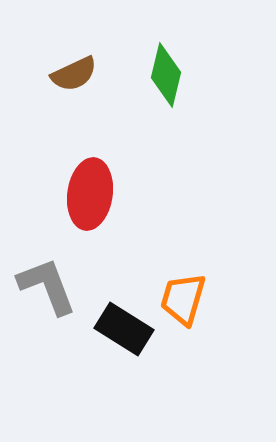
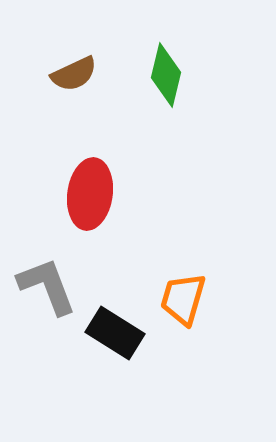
black rectangle: moved 9 px left, 4 px down
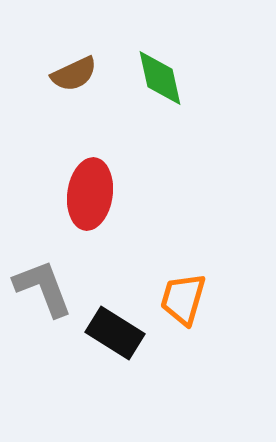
green diamond: moved 6 px left, 3 px down; rotated 26 degrees counterclockwise
gray L-shape: moved 4 px left, 2 px down
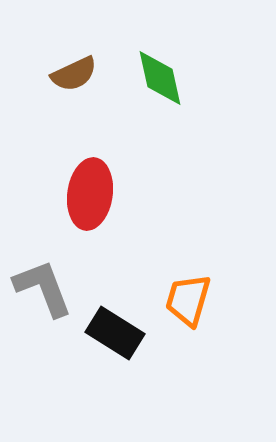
orange trapezoid: moved 5 px right, 1 px down
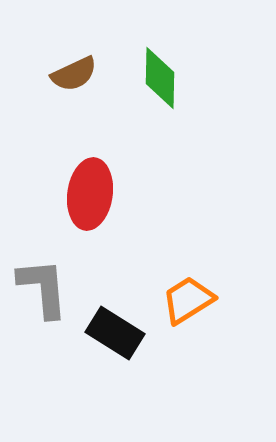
green diamond: rotated 14 degrees clockwise
gray L-shape: rotated 16 degrees clockwise
orange trapezoid: rotated 42 degrees clockwise
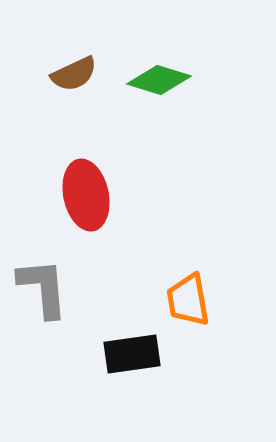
green diamond: moved 1 px left, 2 px down; rotated 74 degrees counterclockwise
red ellipse: moved 4 px left, 1 px down; rotated 20 degrees counterclockwise
orange trapezoid: rotated 68 degrees counterclockwise
black rectangle: moved 17 px right, 21 px down; rotated 40 degrees counterclockwise
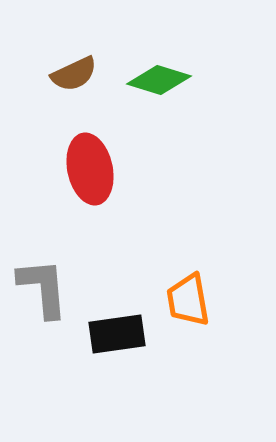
red ellipse: moved 4 px right, 26 px up
black rectangle: moved 15 px left, 20 px up
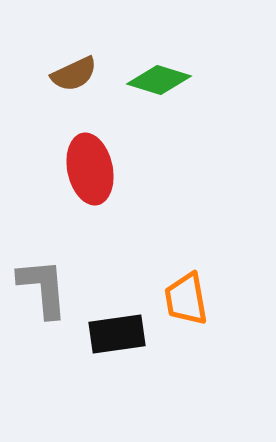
orange trapezoid: moved 2 px left, 1 px up
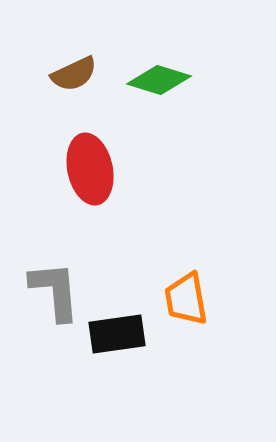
gray L-shape: moved 12 px right, 3 px down
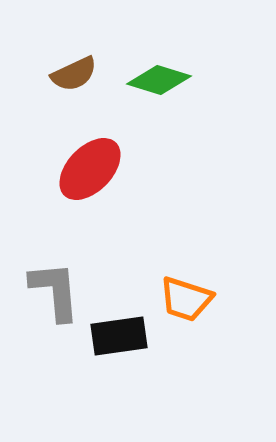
red ellipse: rotated 56 degrees clockwise
orange trapezoid: rotated 62 degrees counterclockwise
black rectangle: moved 2 px right, 2 px down
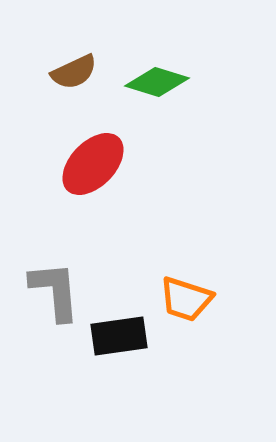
brown semicircle: moved 2 px up
green diamond: moved 2 px left, 2 px down
red ellipse: moved 3 px right, 5 px up
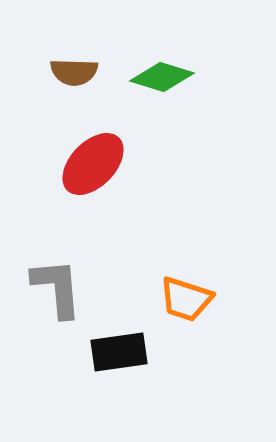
brown semicircle: rotated 27 degrees clockwise
green diamond: moved 5 px right, 5 px up
gray L-shape: moved 2 px right, 3 px up
black rectangle: moved 16 px down
